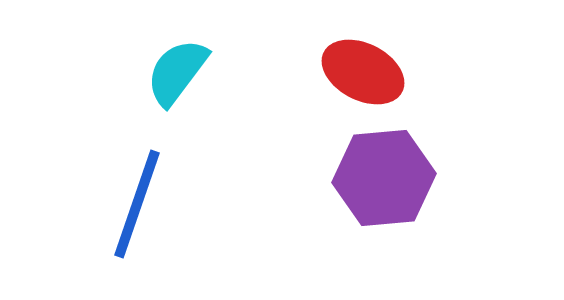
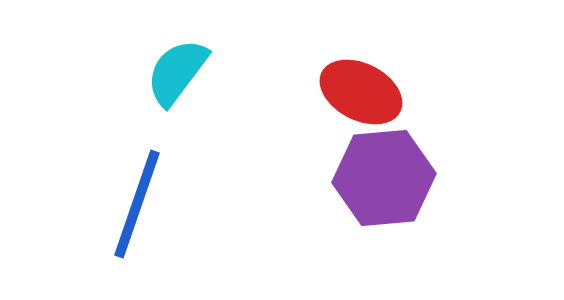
red ellipse: moved 2 px left, 20 px down
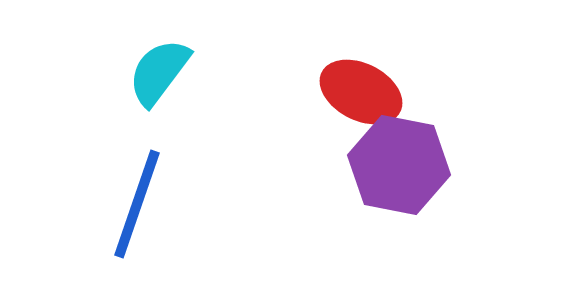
cyan semicircle: moved 18 px left
purple hexagon: moved 15 px right, 13 px up; rotated 16 degrees clockwise
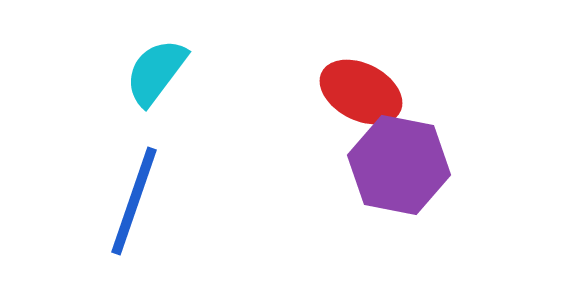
cyan semicircle: moved 3 px left
blue line: moved 3 px left, 3 px up
